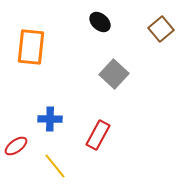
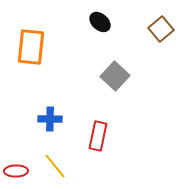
gray square: moved 1 px right, 2 px down
red rectangle: moved 1 px down; rotated 16 degrees counterclockwise
red ellipse: moved 25 px down; rotated 35 degrees clockwise
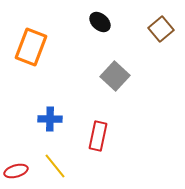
orange rectangle: rotated 15 degrees clockwise
red ellipse: rotated 15 degrees counterclockwise
